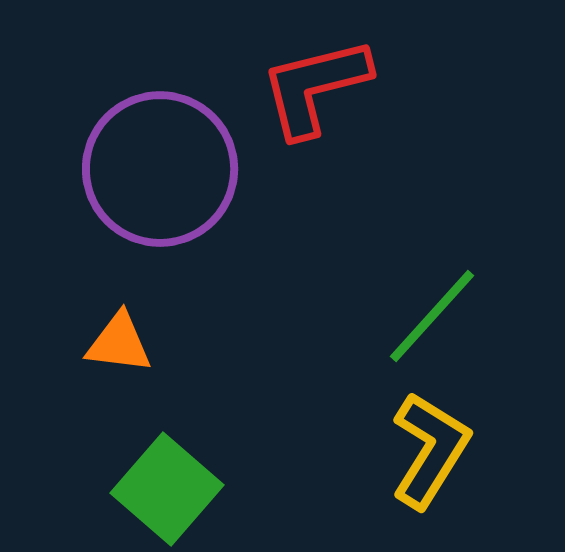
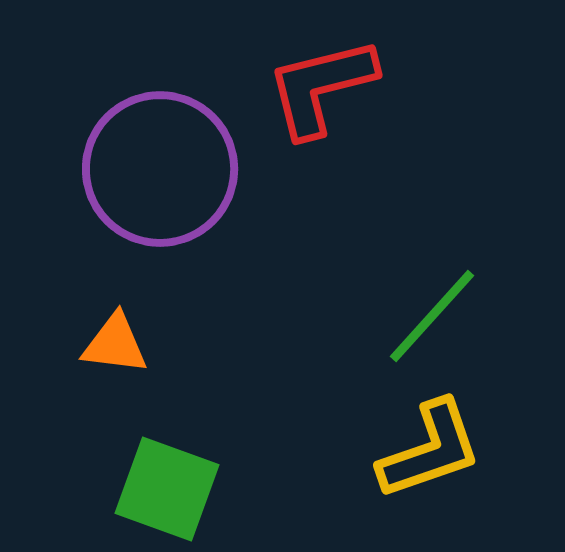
red L-shape: moved 6 px right
orange triangle: moved 4 px left, 1 px down
yellow L-shape: rotated 39 degrees clockwise
green square: rotated 21 degrees counterclockwise
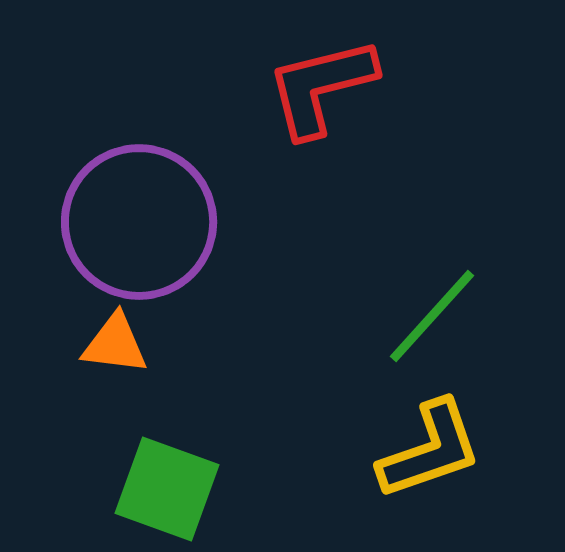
purple circle: moved 21 px left, 53 px down
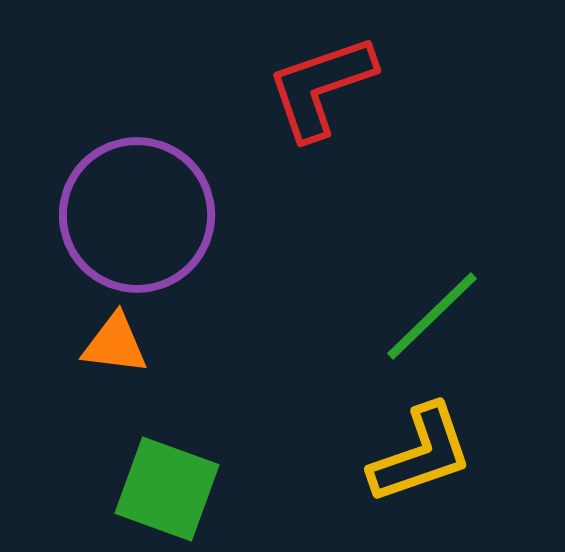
red L-shape: rotated 5 degrees counterclockwise
purple circle: moved 2 px left, 7 px up
green line: rotated 4 degrees clockwise
yellow L-shape: moved 9 px left, 4 px down
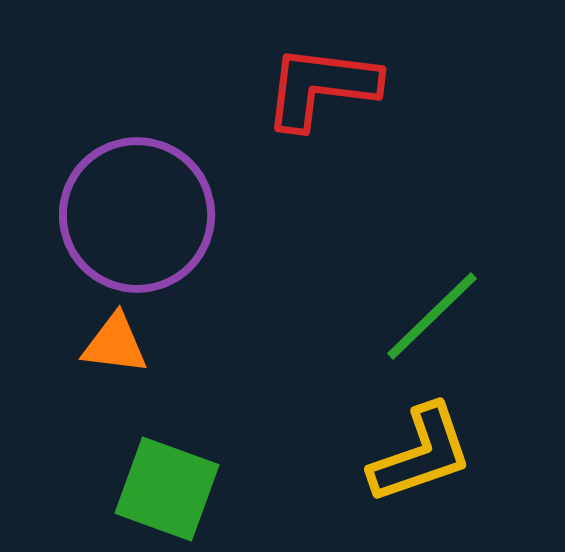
red L-shape: rotated 26 degrees clockwise
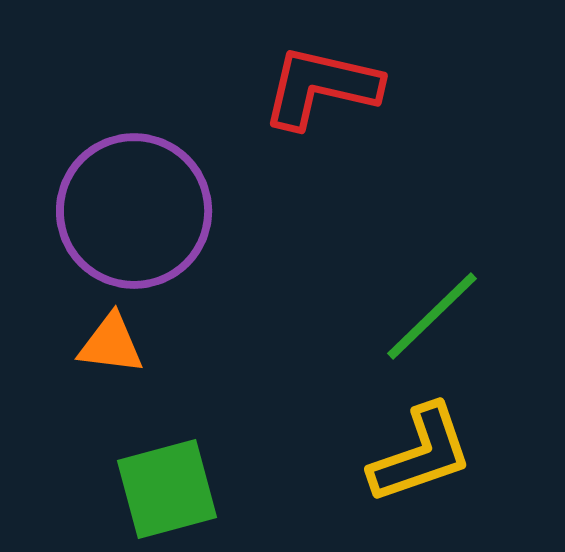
red L-shape: rotated 6 degrees clockwise
purple circle: moved 3 px left, 4 px up
orange triangle: moved 4 px left
green square: rotated 35 degrees counterclockwise
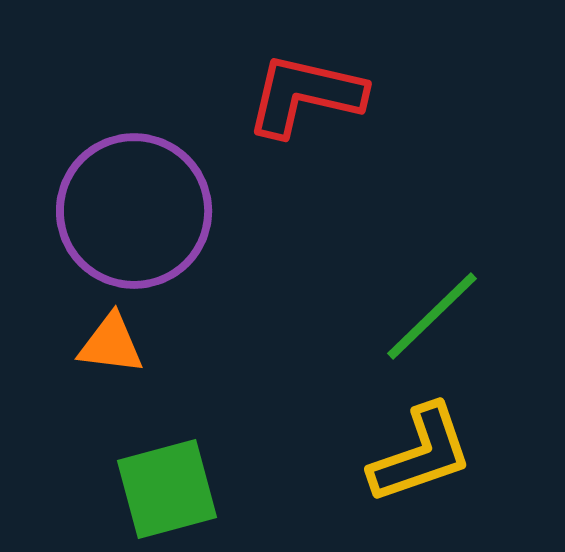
red L-shape: moved 16 px left, 8 px down
